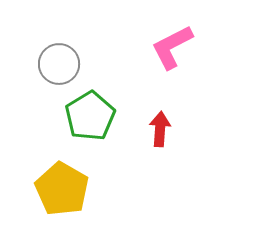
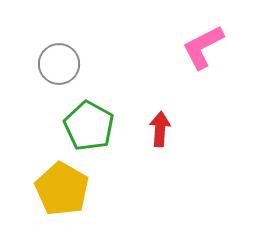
pink L-shape: moved 31 px right
green pentagon: moved 1 px left, 10 px down; rotated 12 degrees counterclockwise
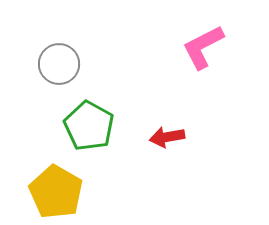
red arrow: moved 7 px right, 8 px down; rotated 104 degrees counterclockwise
yellow pentagon: moved 6 px left, 3 px down
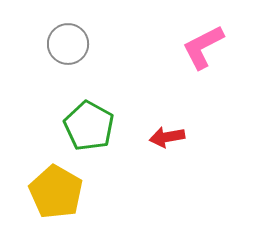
gray circle: moved 9 px right, 20 px up
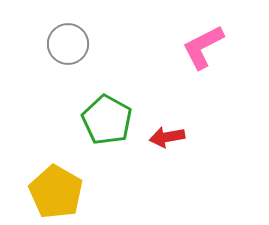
green pentagon: moved 18 px right, 6 px up
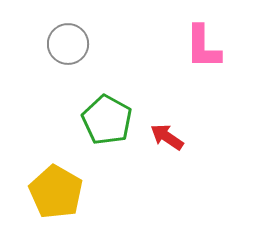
pink L-shape: rotated 63 degrees counterclockwise
red arrow: rotated 44 degrees clockwise
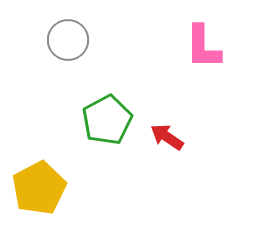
gray circle: moved 4 px up
green pentagon: rotated 15 degrees clockwise
yellow pentagon: moved 17 px left, 4 px up; rotated 14 degrees clockwise
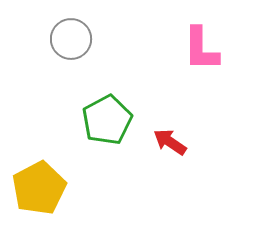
gray circle: moved 3 px right, 1 px up
pink L-shape: moved 2 px left, 2 px down
red arrow: moved 3 px right, 5 px down
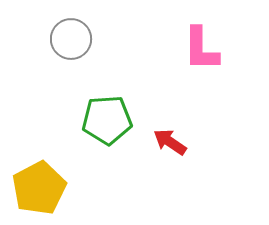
green pentagon: rotated 24 degrees clockwise
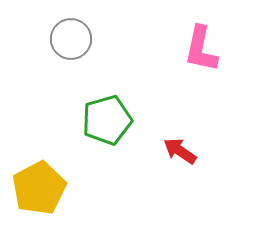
pink L-shape: rotated 12 degrees clockwise
green pentagon: rotated 12 degrees counterclockwise
red arrow: moved 10 px right, 9 px down
